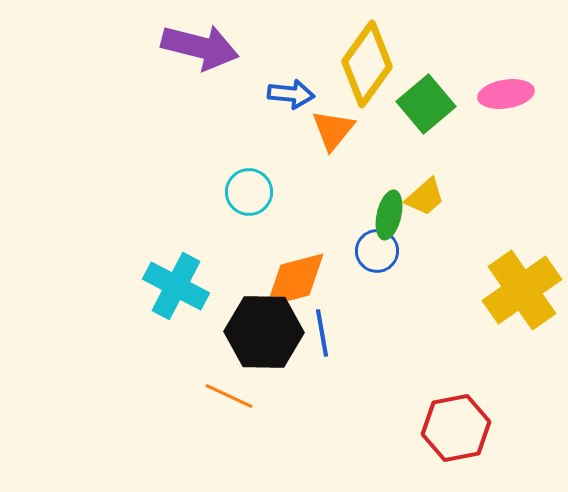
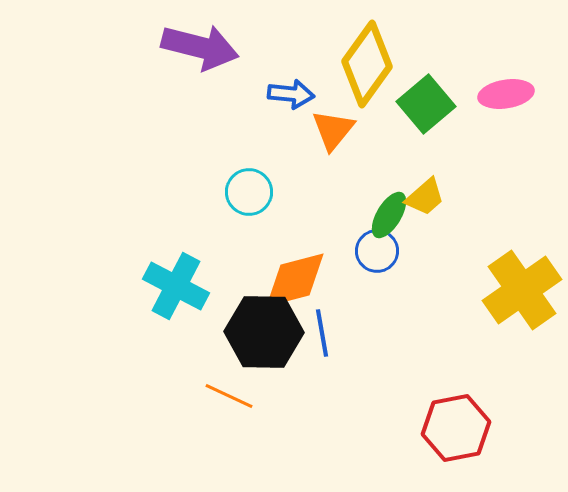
green ellipse: rotated 18 degrees clockwise
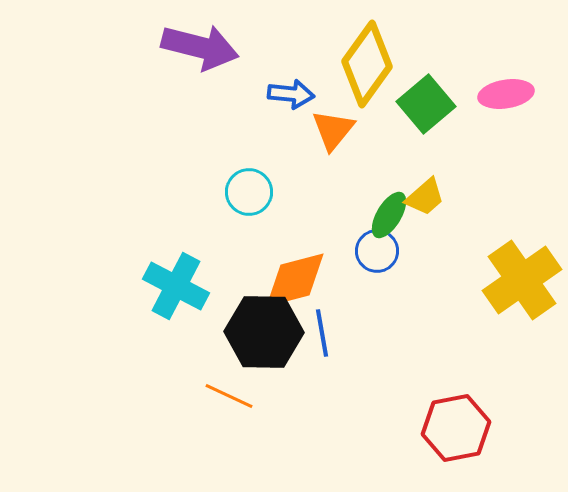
yellow cross: moved 10 px up
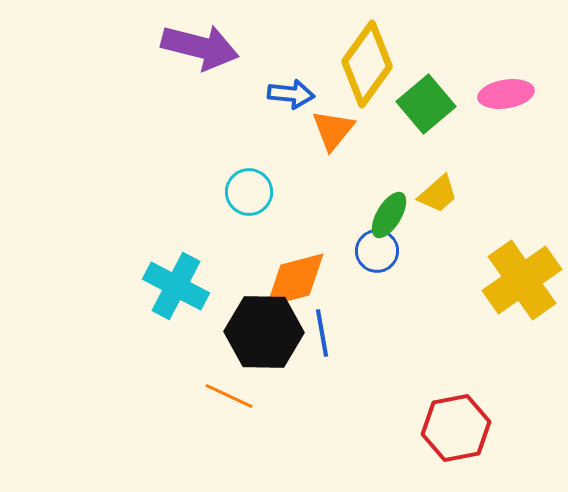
yellow trapezoid: moved 13 px right, 3 px up
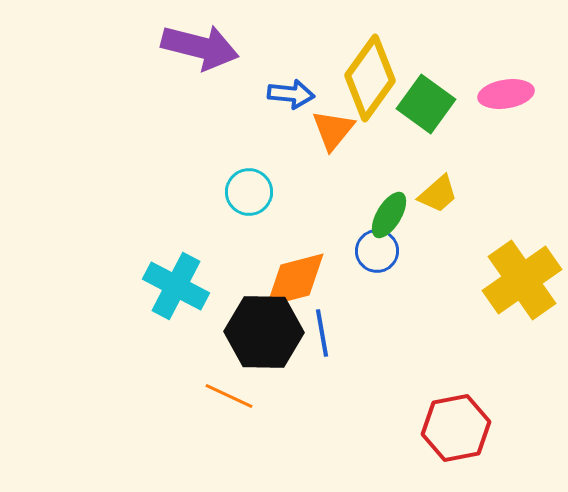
yellow diamond: moved 3 px right, 14 px down
green square: rotated 14 degrees counterclockwise
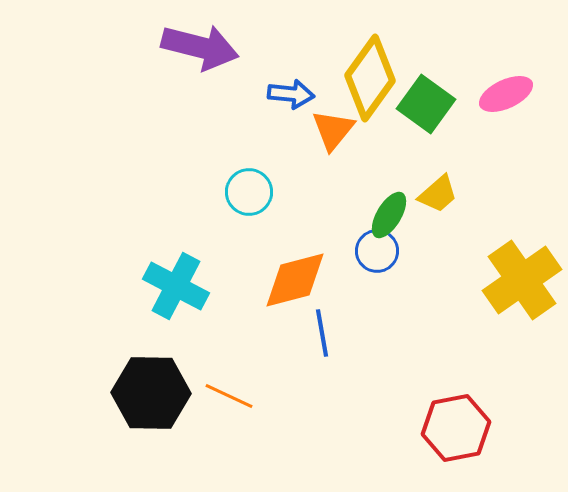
pink ellipse: rotated 16 degrees counterclockwise
black hexagon: moved 113 px left, 61 px down
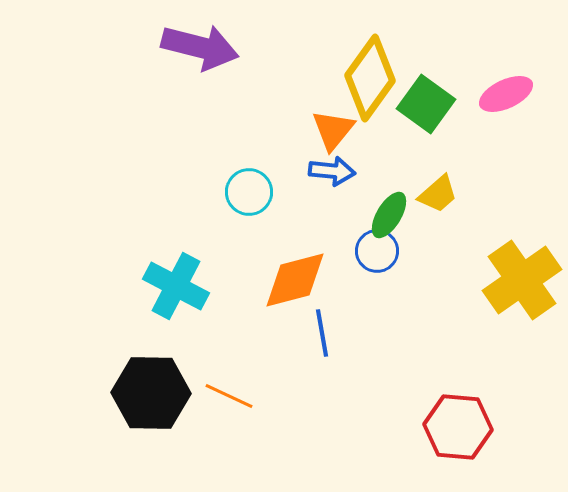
blue arrow: moved 41 px right, 77 px down
red hexagon: moved 2 px right, 1 px up; rotated 16 degrees clockwise
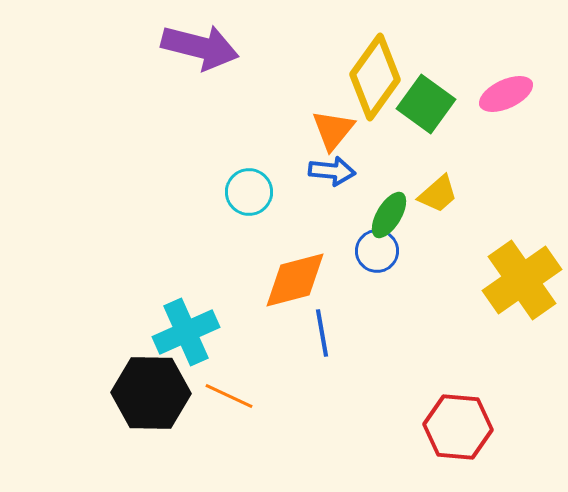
yellow diamond: moved 5 px right, 1 px up
cyan cross: moved 10 px right, 46 px down; rotated 38 degrees clockwise
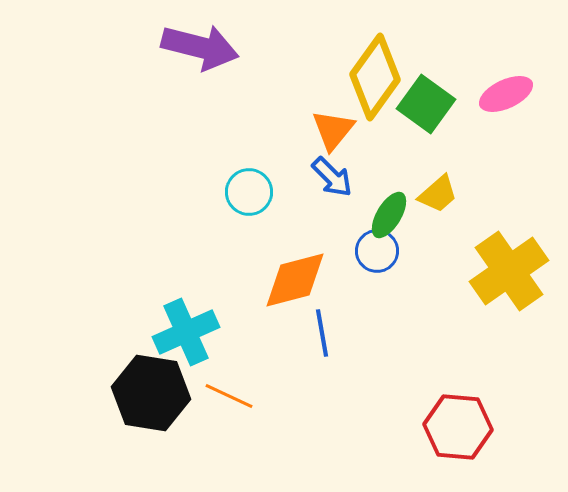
blue arrow: moved 6 px down; rotated 39 degrees clockwise
yellow cross: moved 13 px left, 9 px up
black hexagon: rotated 8 degrees clockwise
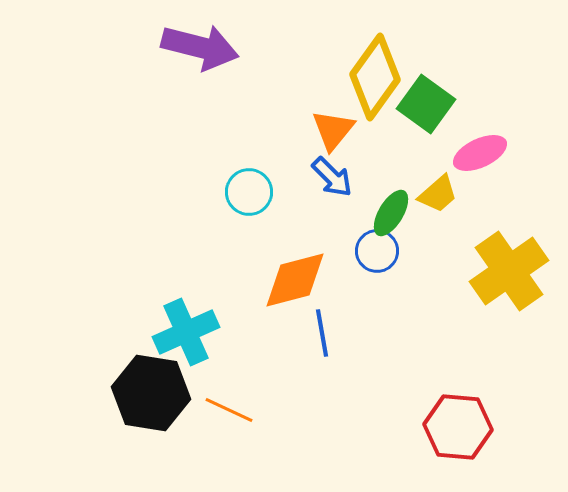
pink ellipse: moved 26 px left, 59 px down
green ellipse: moved 2 px right, 2 px up
orange line: moved 14 px down
